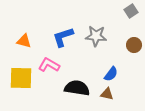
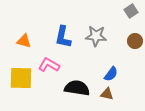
blue L-shape: rotated 60 degrees counterclockwise
brown circle: moved 1 px right, 4 px up
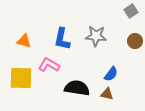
blue L-shape: moved 1 px left, 2 px down
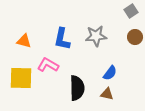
gray star: rotated 10 degrees counterclockwise
brown circle: moved 4 px up
pink L-shape: moved 1 px left
blue semicircle: moved 1 px left, 1 px up
black semicircle: rotated 80 degrees clockwise
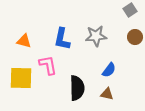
gray square: moved 1 px left, 1 px up
pink L-shape: rotated 50 degrees clockwise
blue semicircle: moved 1 px left, 3 px up
